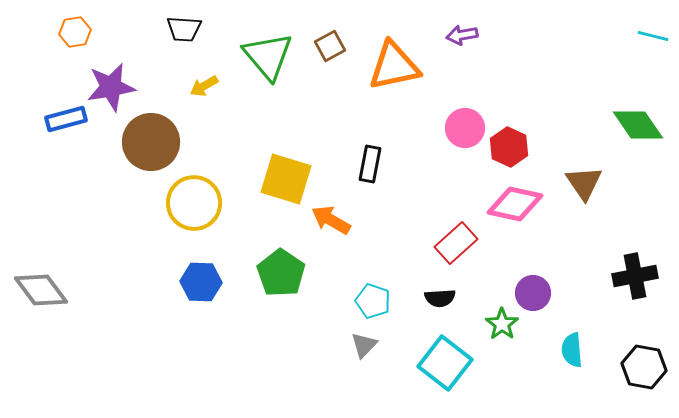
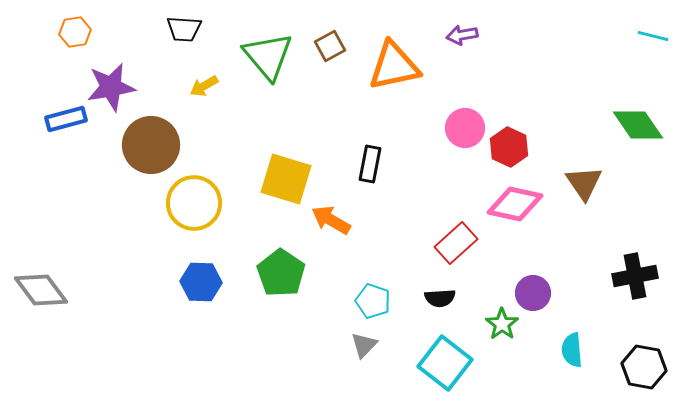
brown circle: moved 3 px down
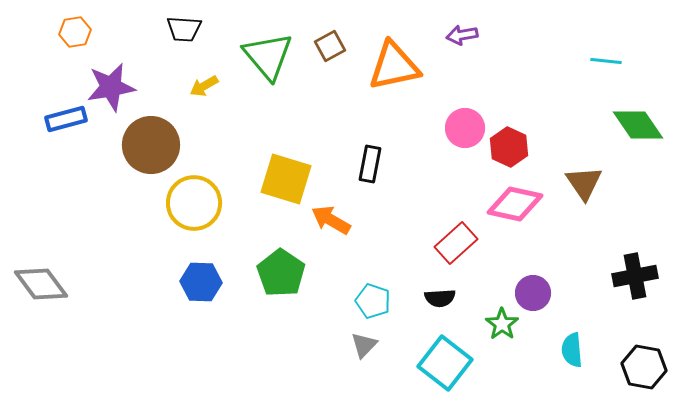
cyan line: moved 47 px left, 25 px down; rotated 8 degrees counterclockwise
gray diamond: moved 6 px up
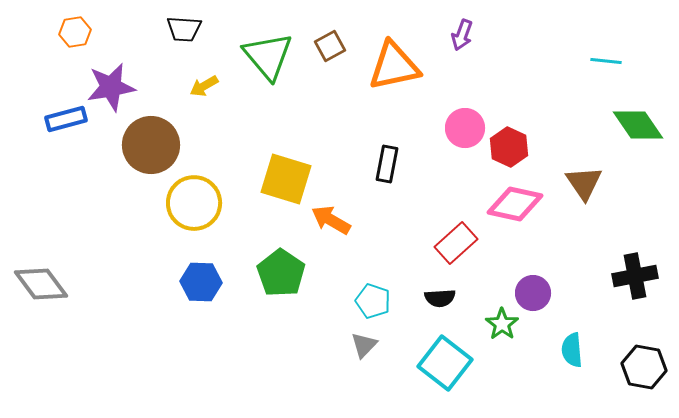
purple arrow: rotated 60 degrees counterclockwise
black rectangle: moved 17 px right
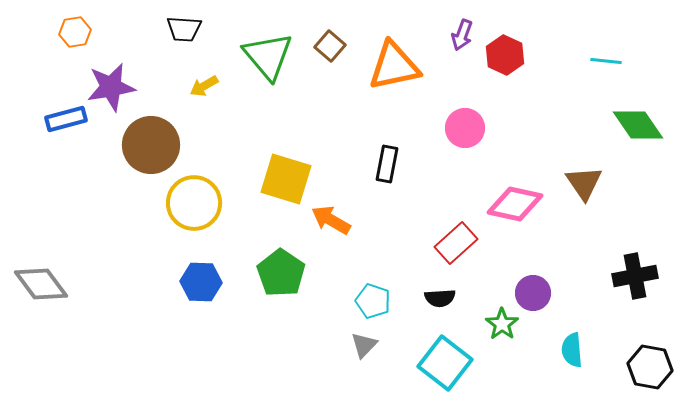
brown square: rotated 20 degrees counterclockwise
red hexagon: moved 4 px left, 92 px up
black hexagon: moved 6 px right
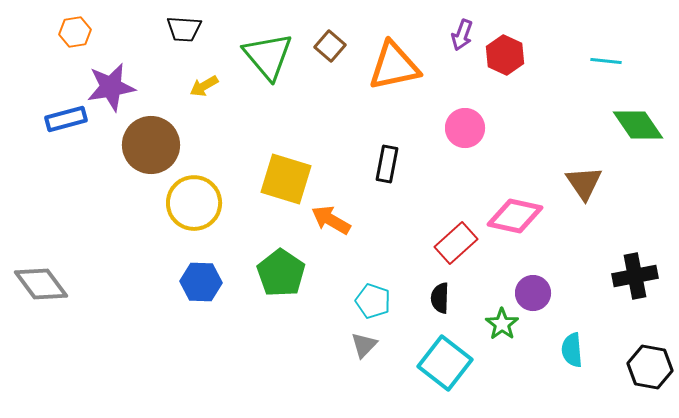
pink diamond: moved 12 px down
black semicircle: rotated 96 degrees clockwise
